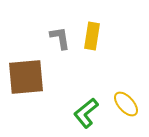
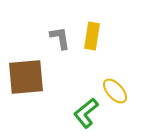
yellow ellipse: moved 11 px left, 13 px up
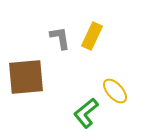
yellow rectangle: rotated 16 degrees clockwise
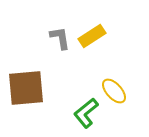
yellow rectangle: rotated 32 degrees clockwise
brown square: moved 11 px down
yellow ellipse: moved 1 px left
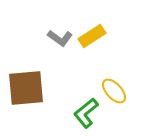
gray L-shape: rotated 135 degrees clockwise
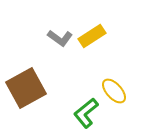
brown square: rotated 24 degrees counterclockwise
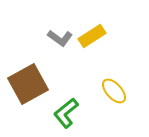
brown square: moved 2 px right, 4 px up
green L-shape: moved 20 px left
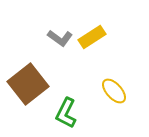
yellow rectangle: moved 1 px down
brown square: rotated 9 degrees counterclockwise
green L-shape: rotated 24 degrees counterclockwise
